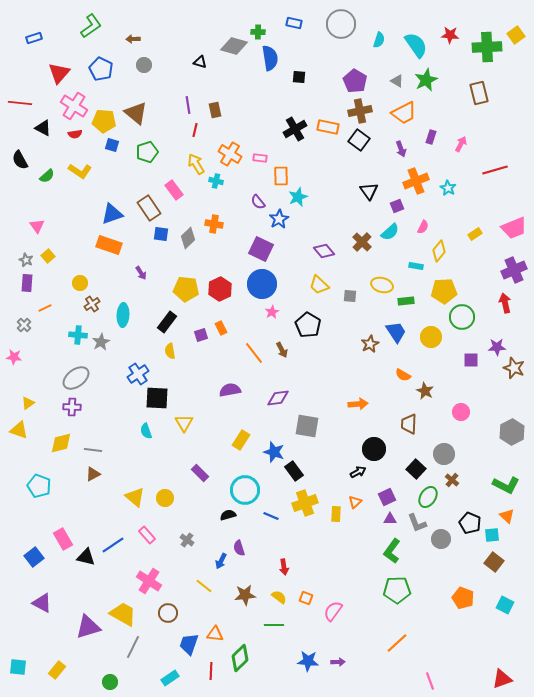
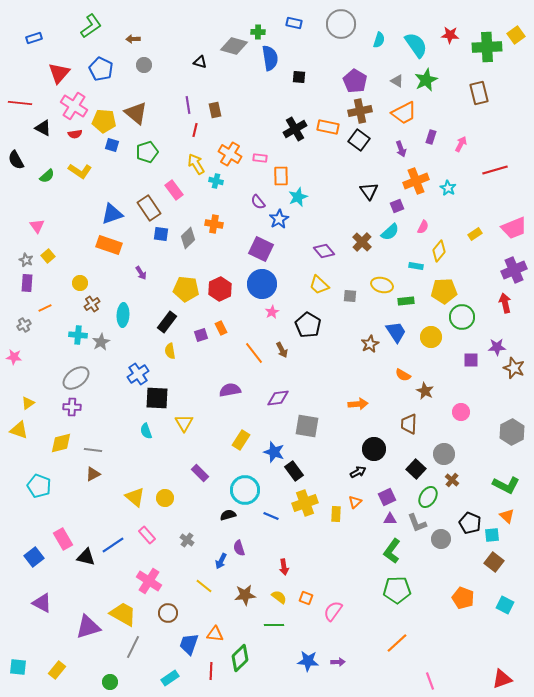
black semicircle at (20, 160): moved 4 px left
gray cross at (24, 325): rotated 16 degrees clockwise
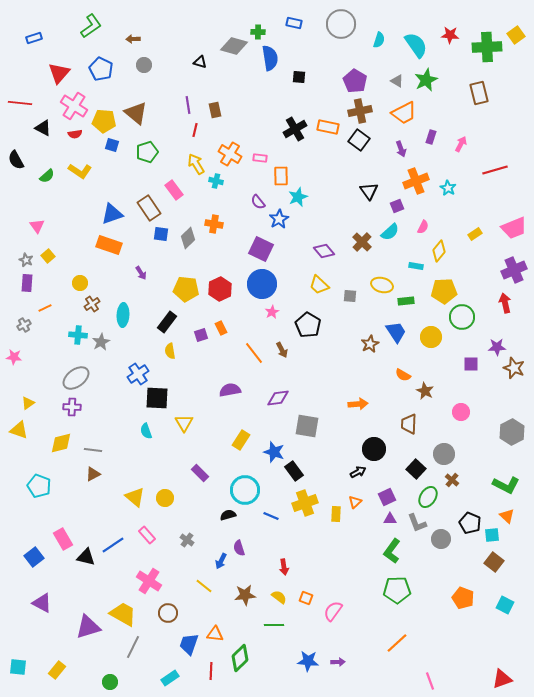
purple square at (471, 360): moved 4 px down
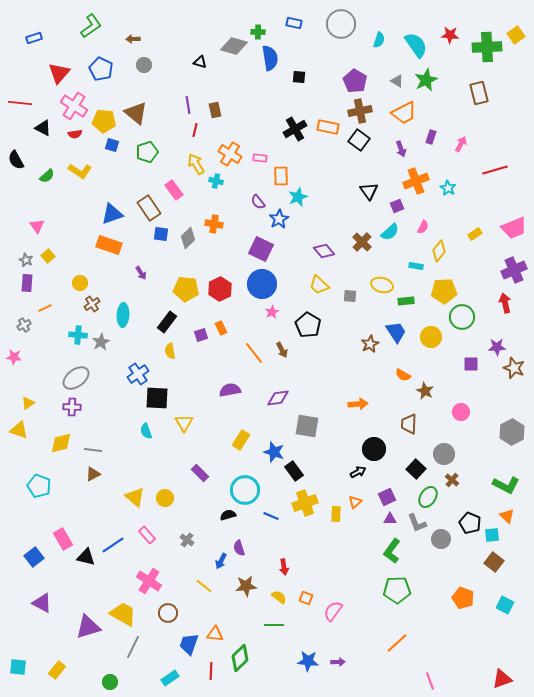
brown star at (245, 595): moved 1 px right, 9 px up
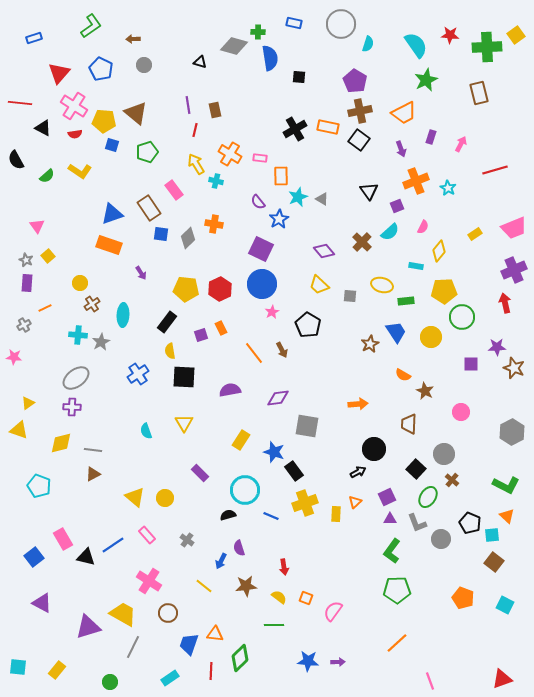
cyan semicircle at (379, 40): moved 11 px left, 4 px down
gray triangle at (397, 81): moved 75 px left, 118 px down
black square at (157, 398): moved 27 px right, 21 px up
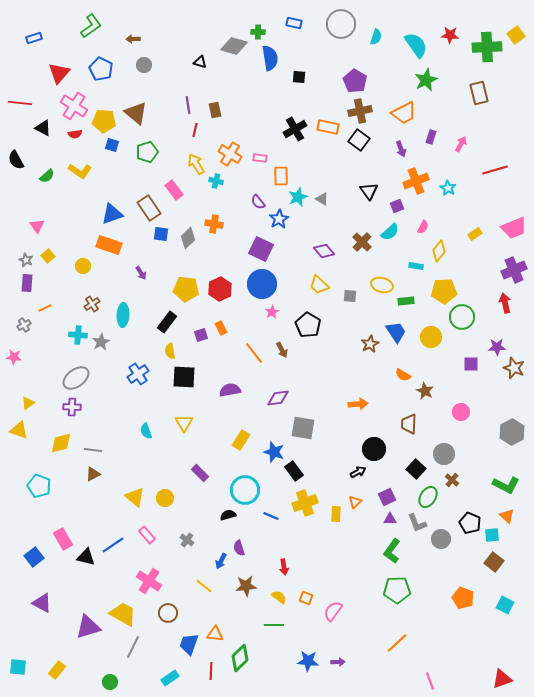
cyan semicircle at (368, 44): moved 8 px right, 7 px up
yellow circle at (80, 283): moved 3 px right, 17 px up
gray square at (307, 426): moved 4 px left, 2 px down
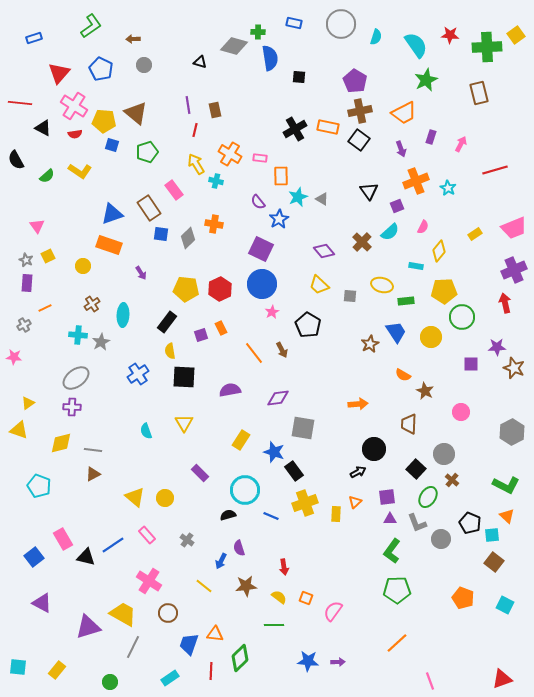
yellow square at (48, 256): rotated 16 degrees clockwise
purple square at (387, 497): rotated 18 degrees clockwise
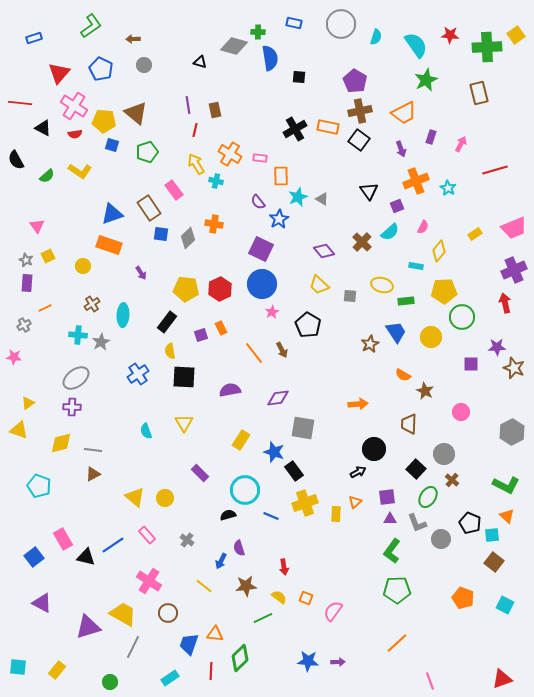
green line at (274, 625): moved 11 px left, 7 px up; rotated 24 degrees counterclockwise
